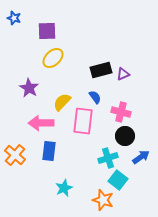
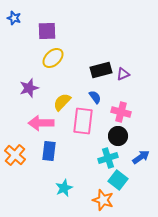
purple star: rotated 24 degrees clockwise
black circle: moved 7 px left
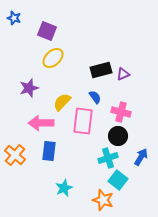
purple square: rotated 24 degrees clockwise
blue arrow: rotated 24 degrees counterclockwise
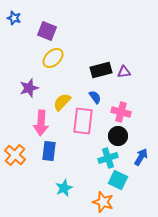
purple triangle: moved 1 px right, 2 px up; rotated 16 degrees clockwise
pink arrow: rotated 85 degrees counterclockwise
cyan square: rotated 12 degrees counterclockwise
orange star: moved 2 px down
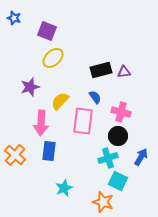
purple star: moved 1 px right, 1 px up
yellow semicircle: moved 2 px left, 1 px up
cyan square: moved 1 px down
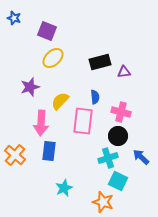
black rectangle: moved 1 px left, 8 px up
blue semicircle: rotated 32 degrees clockwise
blue arrow: rotated 78 degrees counterclockwise
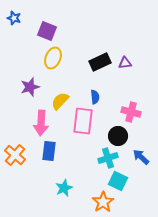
yellow ellipse: rotated 25 degrees counterclockwise
black rectangle: rotated 10 degrees counterclockwise
purple triangle: moved 1 px right, 9 px up
pink cross: moved 10 px right
orange star: rotated 20 degrees clockwise
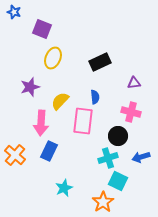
blue star: moved 6 px up
purple square: moved 5 px left, 2 px up
purple triangle: moved 9 px right, 20 px down
blue rectangle: rotated 18 degrees clockwise
blue arrow: rotated 60 degrees counterclockwise
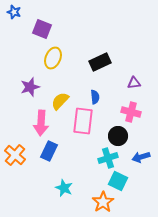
cyan star: rotated 24 degrees counterclockwise
